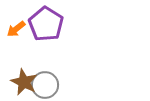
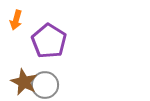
purple pentagon: moved 3 px right, 17 px down
orange arrow: moved 9 px up; rotated 36 degrees counterclockwise
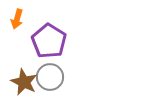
orange arrow: moved 1 px right, 1 px up
gray circle: moved 5 px right, 8 px up
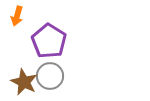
orange arrow: moved 3 px up
gray circle: moved 1 px up
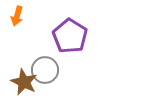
purple pentagon: moved 21 px right, 5 px up
gray circle: moved 5 px left, 6 px up
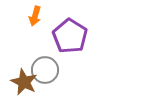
orange arrow: moved 18 px right
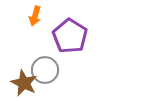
brown star: moved 1 px down
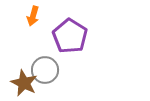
orange arrow: moved 2 px left
